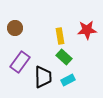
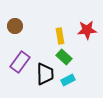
brown circle: moved 2 px up
black trapezoid: moved 2 px right, 3 px up
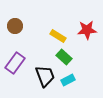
yellow rectangle: moved 2 px left; rotated 49 degrees counterclockwise
purple rectangle: moved 5 px left, 1 px down
black trapezoid: moved 2 px down; rotated 20 degrees counterclockwise
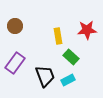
yellow rectangle: rotated 49 degrees clockwise
green rectangle: moved 7 px right
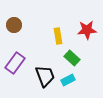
brown circle: moved 1 px left, 1 px up
green rectangle: moved 1 px right, 1 px down
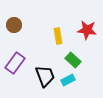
red star: rotated 12 degrees clockwise
green rectangle: moved 1 px right, 2 px down
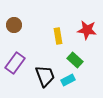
green rectangle: moved 2 px right
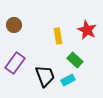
red star: rotated 18 degrees clockwise
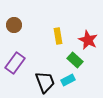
red star: moved 1 px right, 10 px down
black trapezoid: moved 6 px down
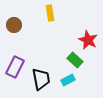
yellow rectangle: moved 8 px left, 23 px up
purple rectangle: moved 4 px down; rotated 10 degrees counterclockwise
black trapezoid: moved 4 px left, 3 px up; rotated 10 degrees clockwise
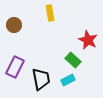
green rectangle: moved 2 px left
